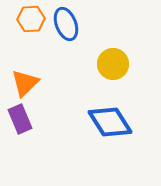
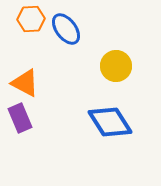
blue ellipse: moved 5 px down; rotated 16 degrees counterclockwise
yellow circle: moved 3 px right, 2 px down
orange triangle: rotated 48 degrees counterclockwise
purple rectangle: moved 1 px up
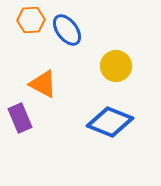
orange hexagon: moved 1 px down
blue ellipse: moved 1 px right, 1 px down
orange triangle: moved 18 px right, 1 px down
blue diamond: rotated 36 degrees counterclockwise
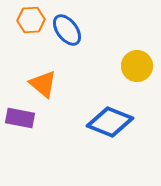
yellow circle: moved 21 px right
orange triangle: rotated 12 degrees clockwise
purple rectangle: rotated 56 degrees counterclockwise
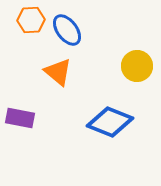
orange triangle: moved 15 px right, 12 px up
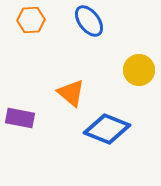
blue ellipse: moved 22 px right, 9 px up
yellow circle: moved 2 px right, 4 px down
orange triangle: moved 13 px right, 21 px down
blue diamond: moved 3 px left, 7 px down
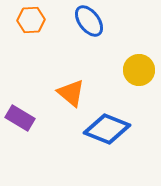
purple rectangle: rotated 20 degrees clockwise
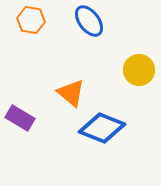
orange hexagon: rotated 12 degrees clockwise
blue diamond: moved 5 px left, 1 px up
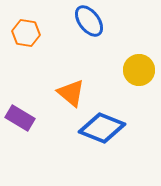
orange hexagon: moved 5 px left, 13 px down
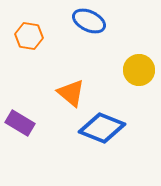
blue ellipse: rotated 28 degrees counterclockwise
orange hexagon: moved 3 px right, 3 px down
purple rectangle: moved 5 px down
